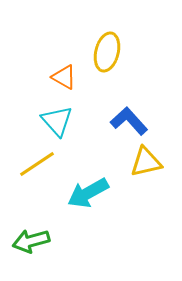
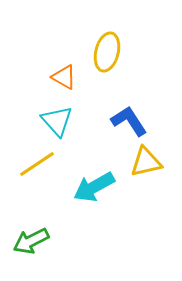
blue L-shape: rotated 9 degrees clockwise
cyan arrow: moved 6 px right, 6 px up
green arrow: rotated 12 degrees counterclockwise
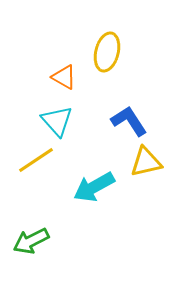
yellow line: moved 1 px left, 4 px up
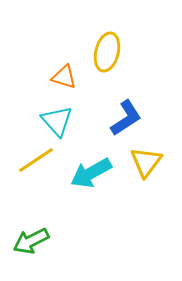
orange triangle: rotated 12 degrees counterclockwise
blue L-shape: moved 3 px left, 3 px up; rotated 90 degrees clockwise
yellow triangle: rotated 40 degrees counterclockwise
cyan arrow: moved 3 px left, 14 px up
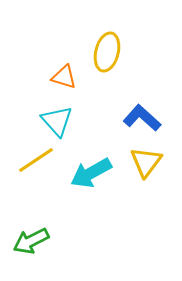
blue L-shape: moved 16 px right; rotated 105 degrees counterclockwise
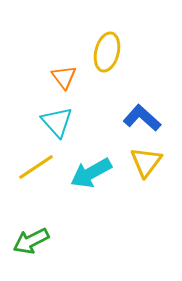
orange triangle: rotated 36 degrees clockwise
cyan triangle: moved 1 px down
yellow line: moved 7 px down
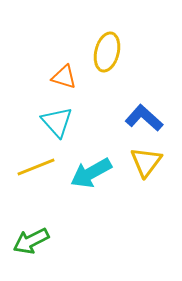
orange triangle: rotated 36 degrees counterclockwise
blue L-shape: moved 2 px right
yellow line: rotated 12 degrees clockwise
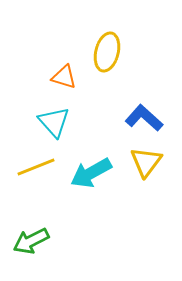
cyan triangle: moved 3 px left
